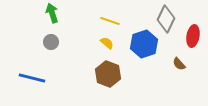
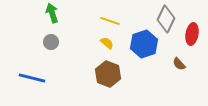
red ellipse: moved 1 px left, 2 px up
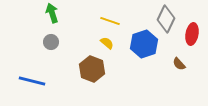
brown hexagon: moved 16 px left, 5 px up
blue line: moved 3 px down
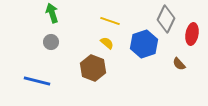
brown hexagon: moved 1 px right, 1 px up
blue line: moved 5 px right
